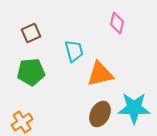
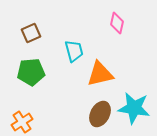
cyan star: rotated 8 degrees clockwise
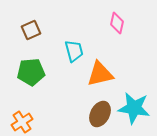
brown square: moved 3 px up
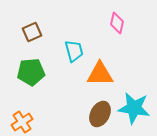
brown square: moved 1 px right, 2 px down
orange triangle: rotated 12 degrees clockwise
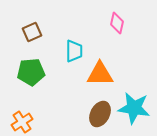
cyan trapezoid: rotated 15 degrees clockwise
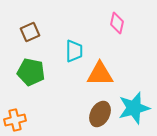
brown square: moved 2 px left
green pentagon: rotated 16 degrees clockwise
cyan star: rotated 24 degrees counterclockwise
orange cross: moved 7 px left, 2 px up; rotated 20 degrees clockwise
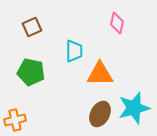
brown square: moved 2 px right, 5 px up
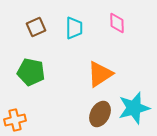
pink diamond: rotated 15 degrees counterclockwise
brown square: moved 4 px right
cyan trapezoid: moved 23 px up
orange triangle: rotated 32 degrees counterclockwise
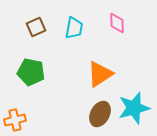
cyan trapezoid: rotated 10 degrees clockwise
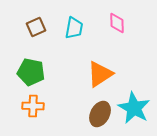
cyan star: rotated 28 degrees counterclockwise
orange cross: moved 18 px right, 14 px up; rotated 15 degrees clockwise
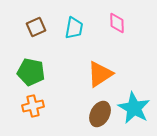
orange cross: rotated 15 degrees counterclockwise
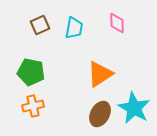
brown square: moved 4 px right, 2 px up
